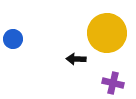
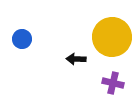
yellow circle: moved 5 px right, 4 px down
blue circle: moved 9 px right
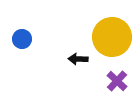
black arrow: moved 2 px right
purple cross: moved 4 px right, 2 px up; rotated 30 degrees clockwise
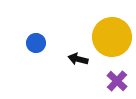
blue circle: moved 14 px right, 4 px down
black arrow: rotated 12 degrees clockwise
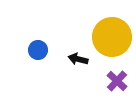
blue circle: moved 2 px right, 7 px down
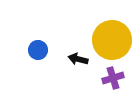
yellow circle: moved 3 px down
purple cross: moved 4 px left, 3 px up; rotated 30 degrees clockwise
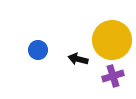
purple cross: moved 2 px up
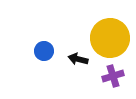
yellow circle: moved 2 px left, 2 px up
blue circle: moved 6 px right, 1 px down
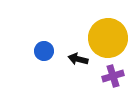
yellow circle: moved 2 px left
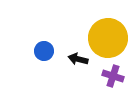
purple cross: rotated 35 degrees clockwise
